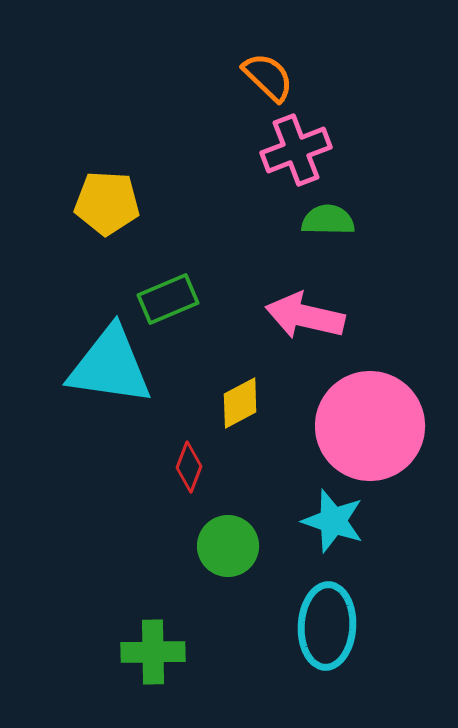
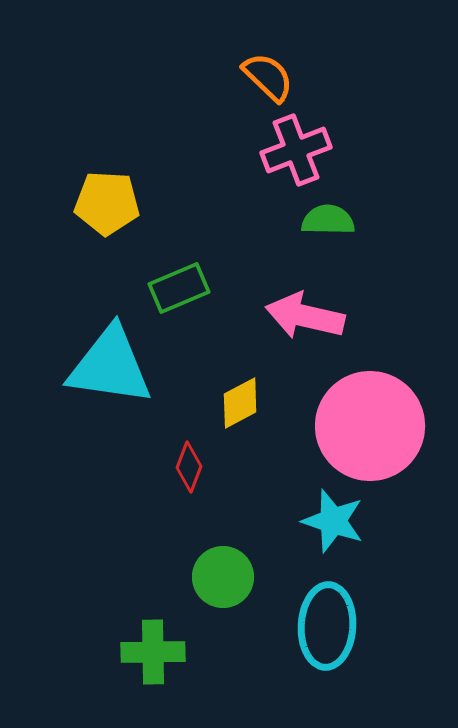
green rectangle: moved 11 px right, 11 px up
green circle: moved 5 px left, 31 px down
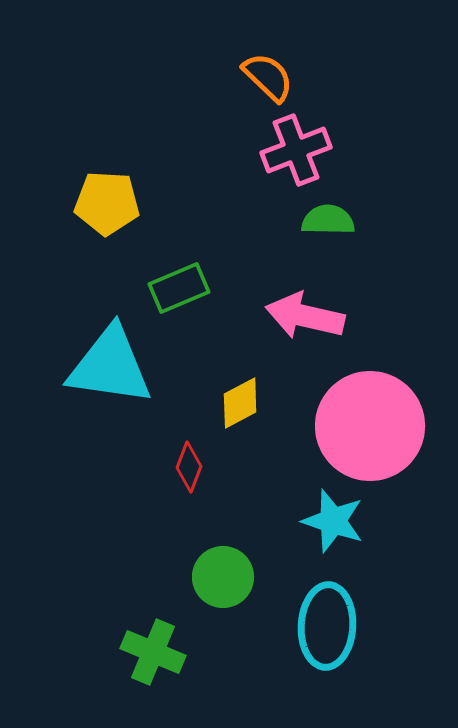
green cross: rotated 24 degrees clockwise
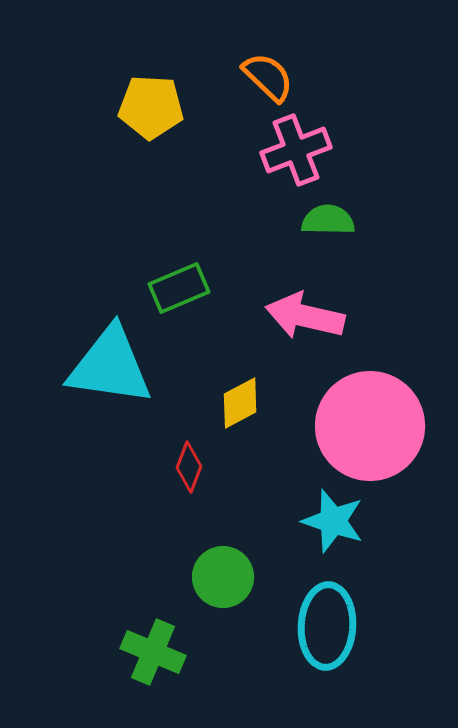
yellow pentagon: moved 44 px right, 96 px up
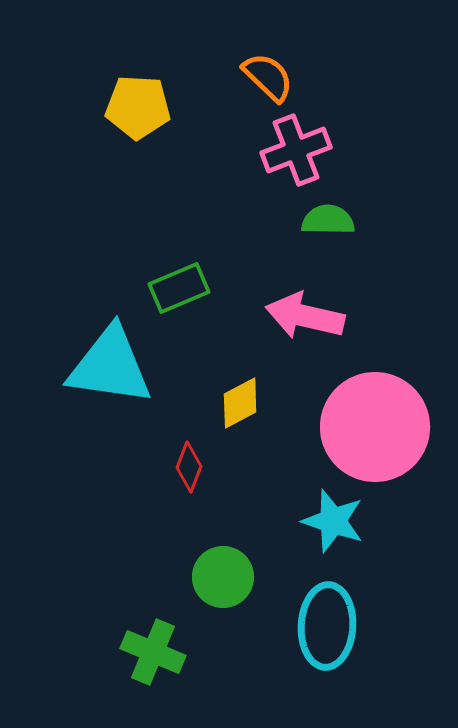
yellow pentagon: moved 13 px left
pink circle: moved 5 px right, 1 px down
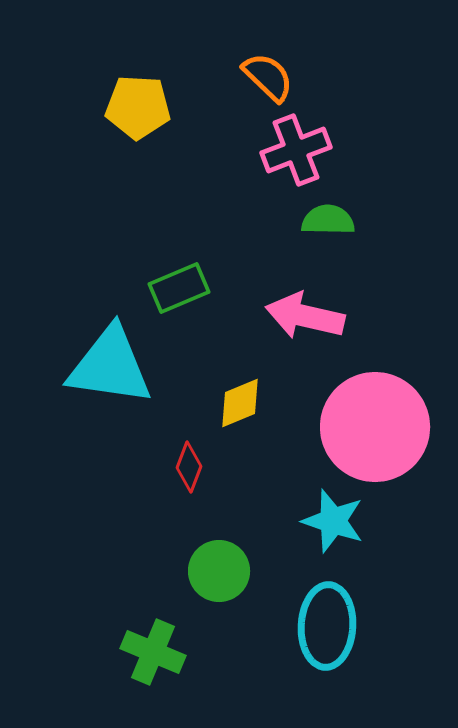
yellow diamond: rotated 6 degrees clockwise
green circle: moved 4 px left, 6 px up
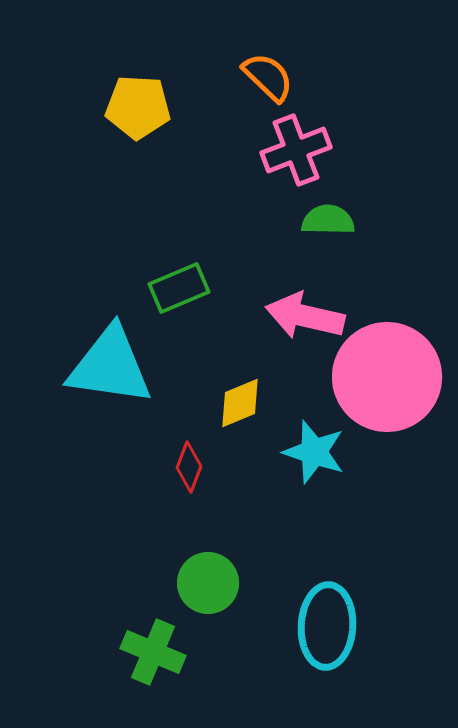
pink circle: moved 12 px right, 50 px up
cyan star: moved 19 px left, 69 px up
green circle: moved 11 px left, 12 px down
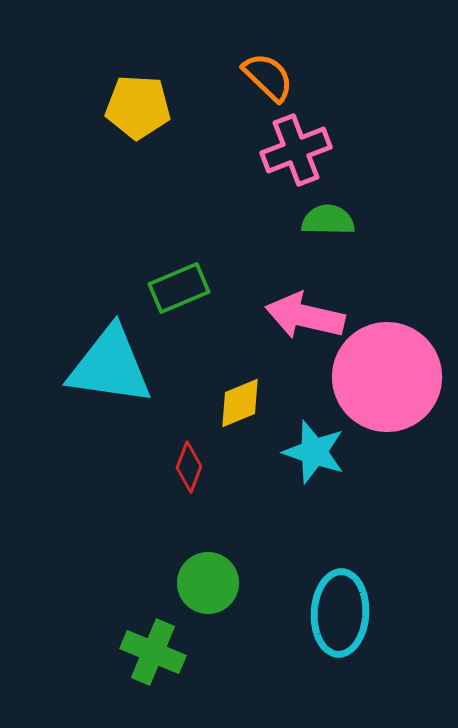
cyan ellipse: moved 13 px right, 13 px up
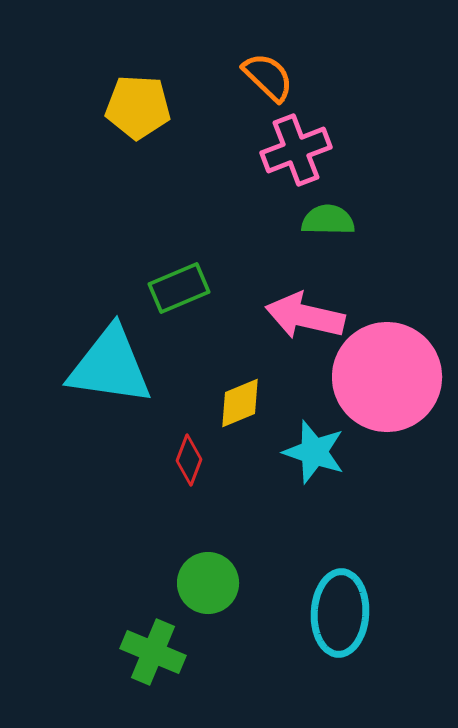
red diamond: moved 7 px up
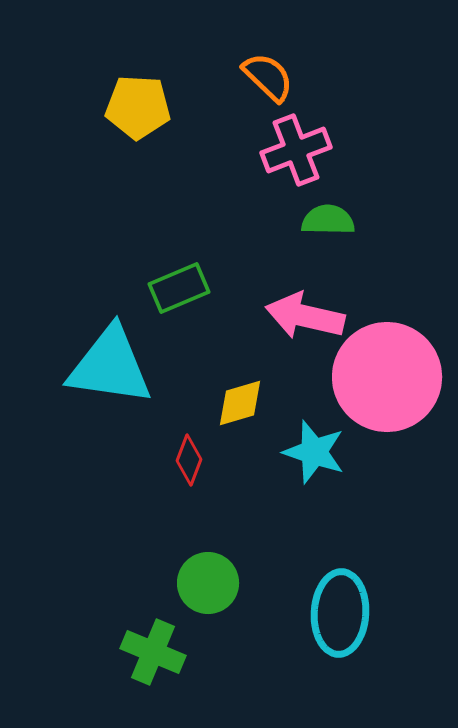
yellow diamond: rotated 6 degrees clockwise
